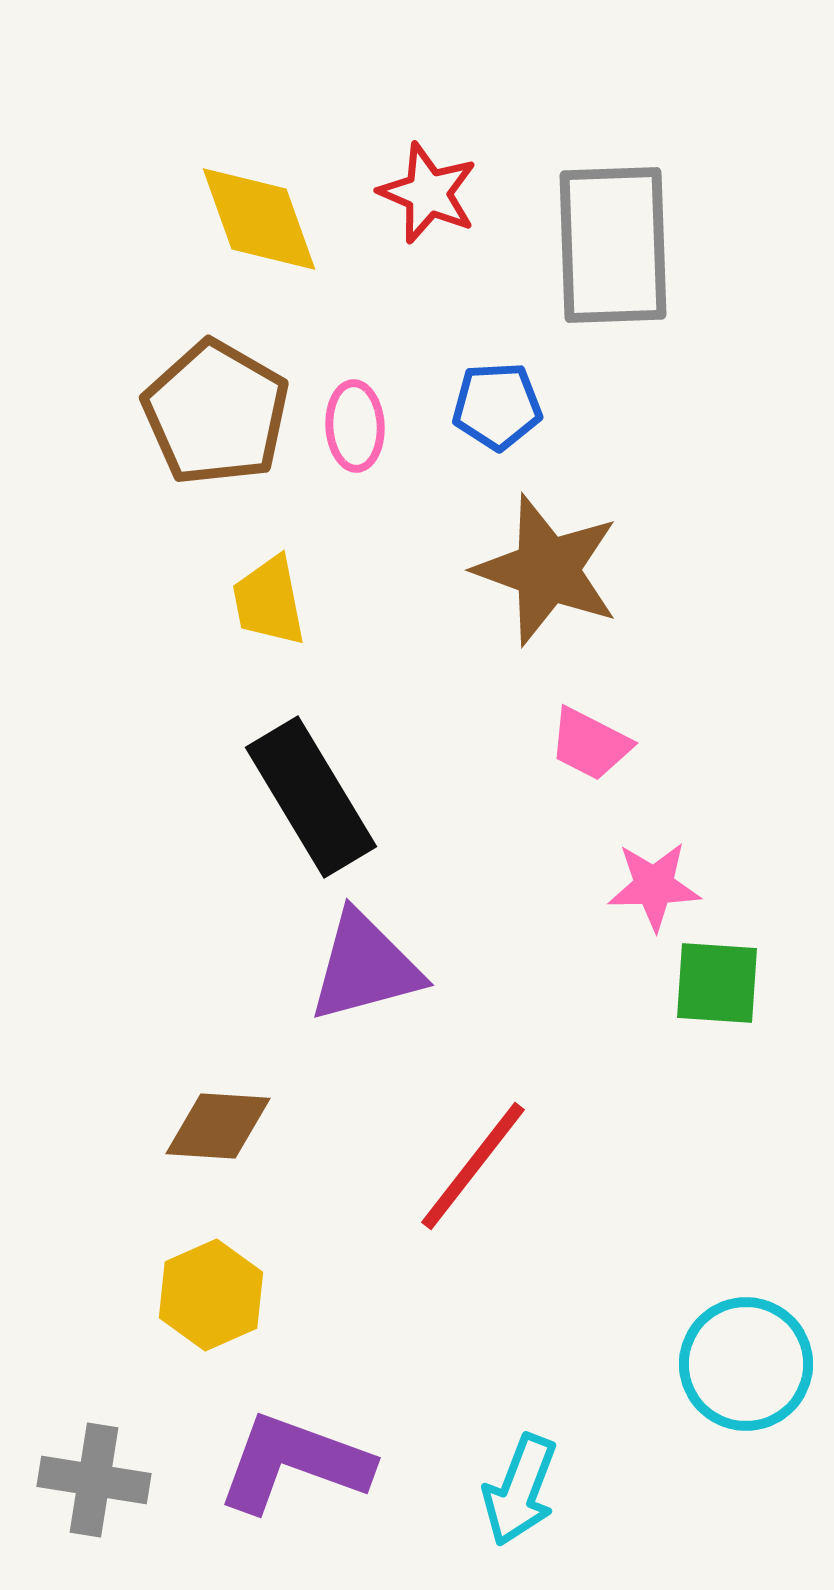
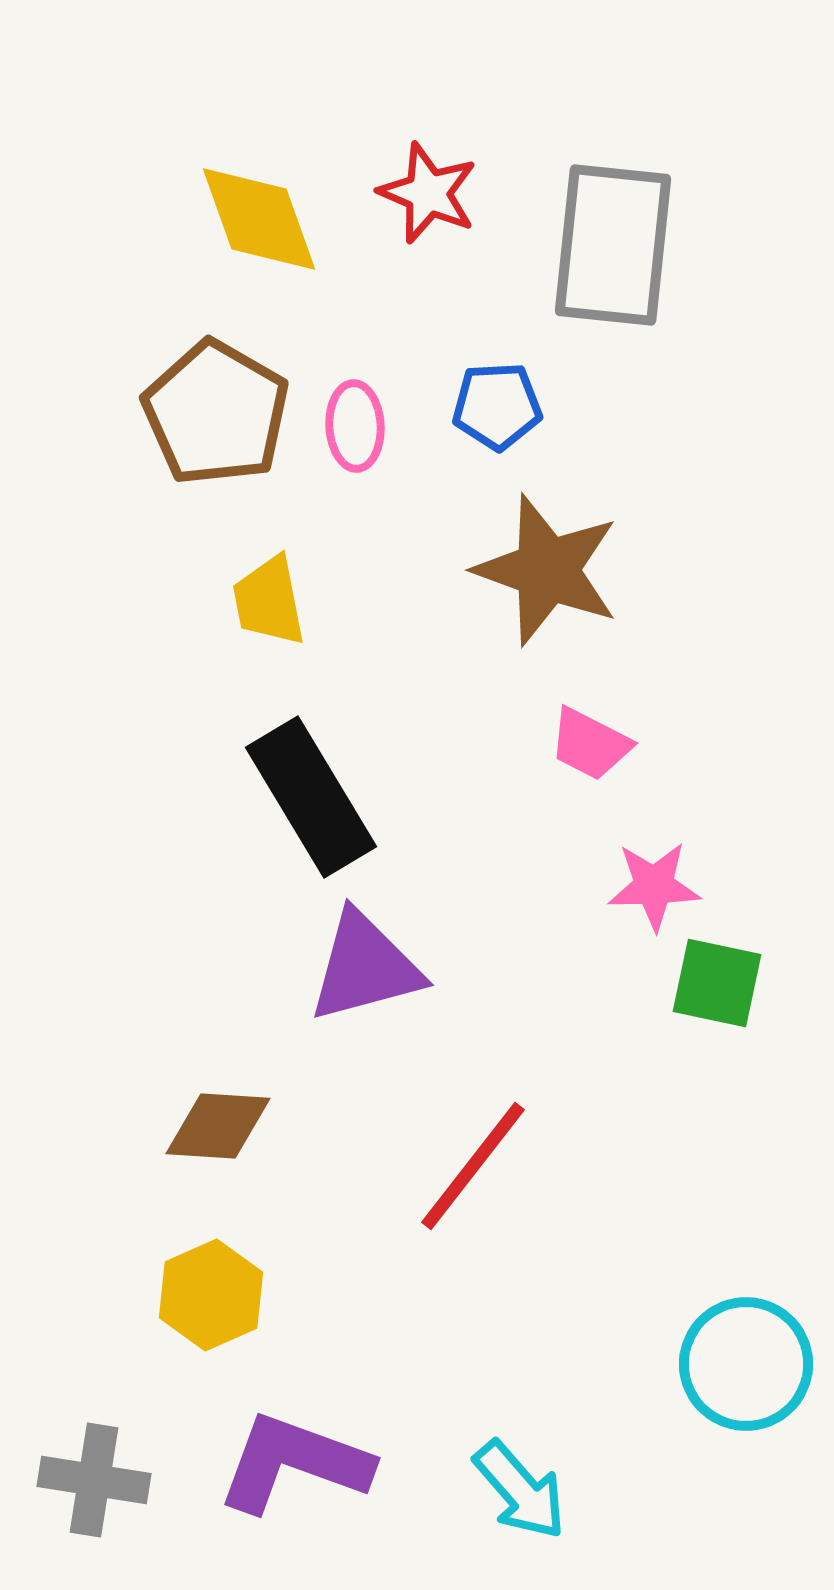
gray rectangle: rotated 8 degrees clockwise
green square: rotated 8 degrees clockwise
cyan arrow: rotated 62 degrees counterclockwise
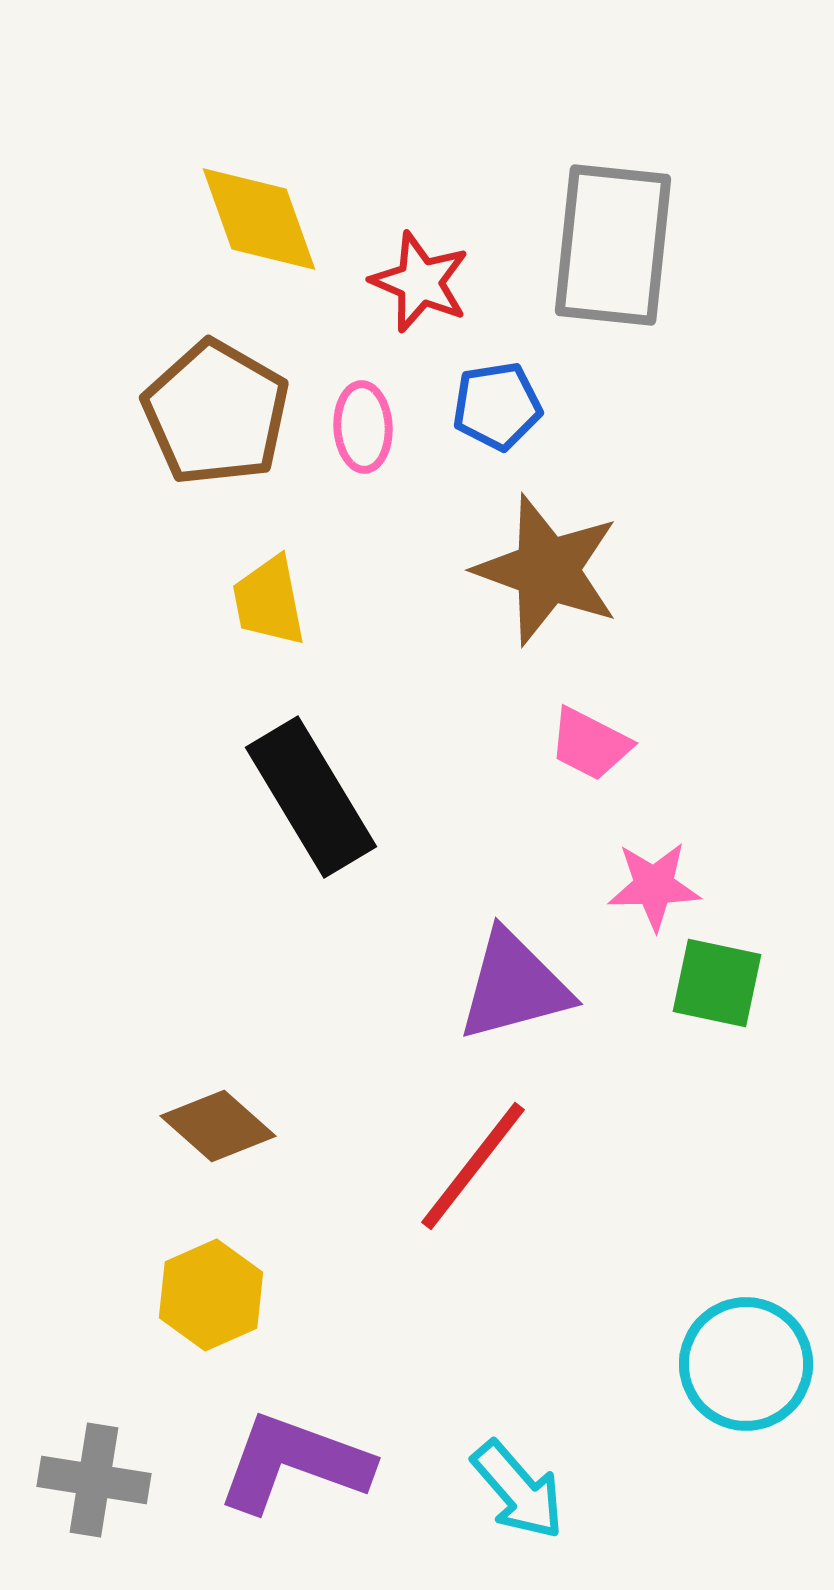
red star: moved 8 px left, 89 px down
blue pentagon: rotated 6 degrees counterclockwise
pink ellipse: moved 8 px right, 1 px down
purple triangle: moved 149 px right, 19 px down
brown diamond: rotated 38 degrees clockwise
cyan arrow: moved 2 px left
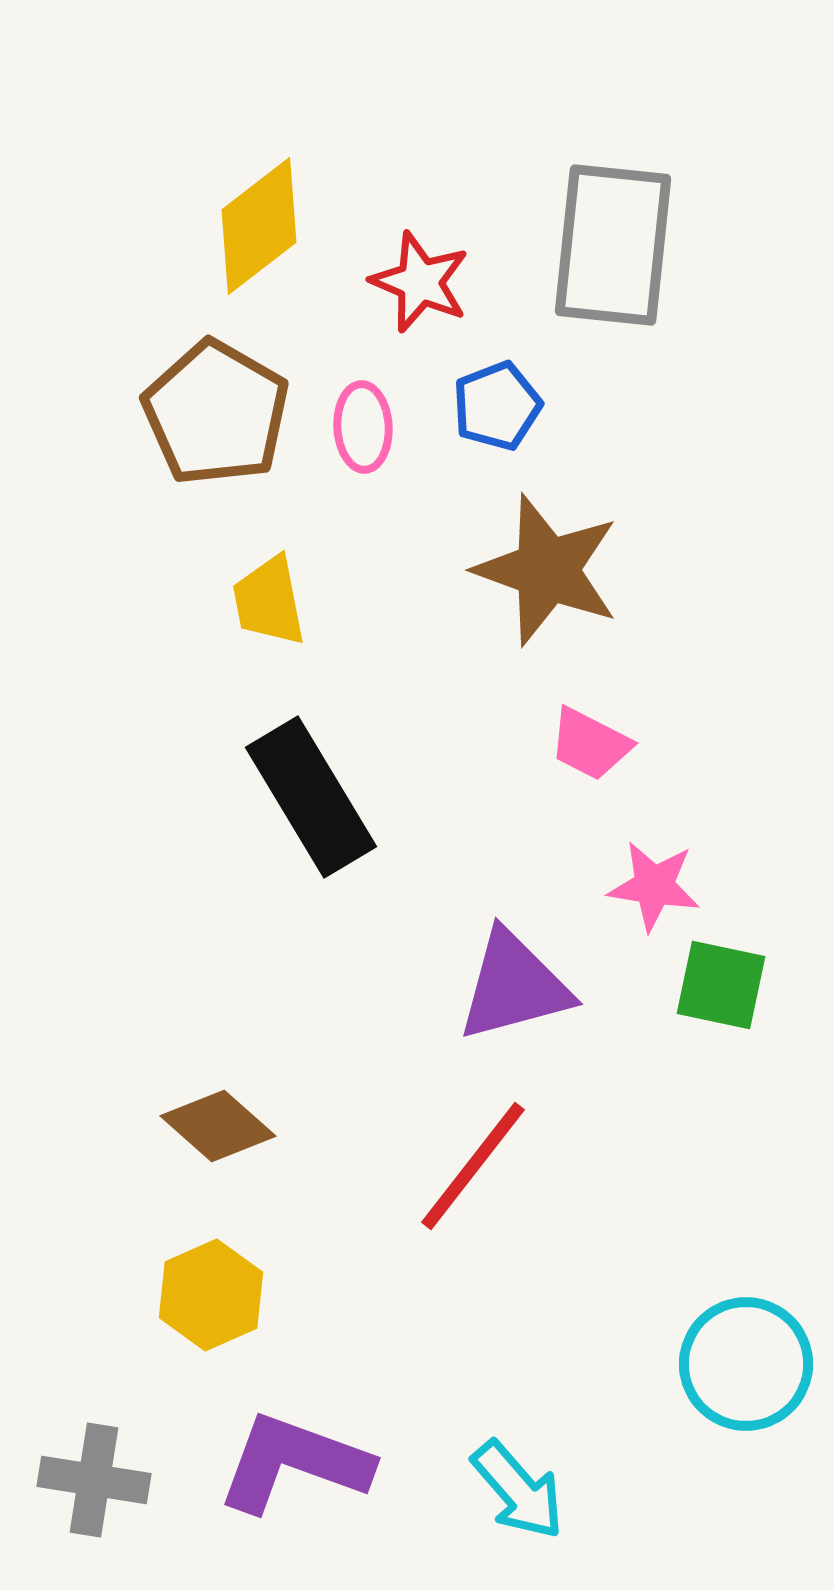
yellow diamond: moved 7 px down; rotated 72 degrees clockwise
blue pentagon: rotated 12 degrees counterclockwise
pink star: rotated 10 degrees clockwise
green square: moved 4 px right, 2 px down
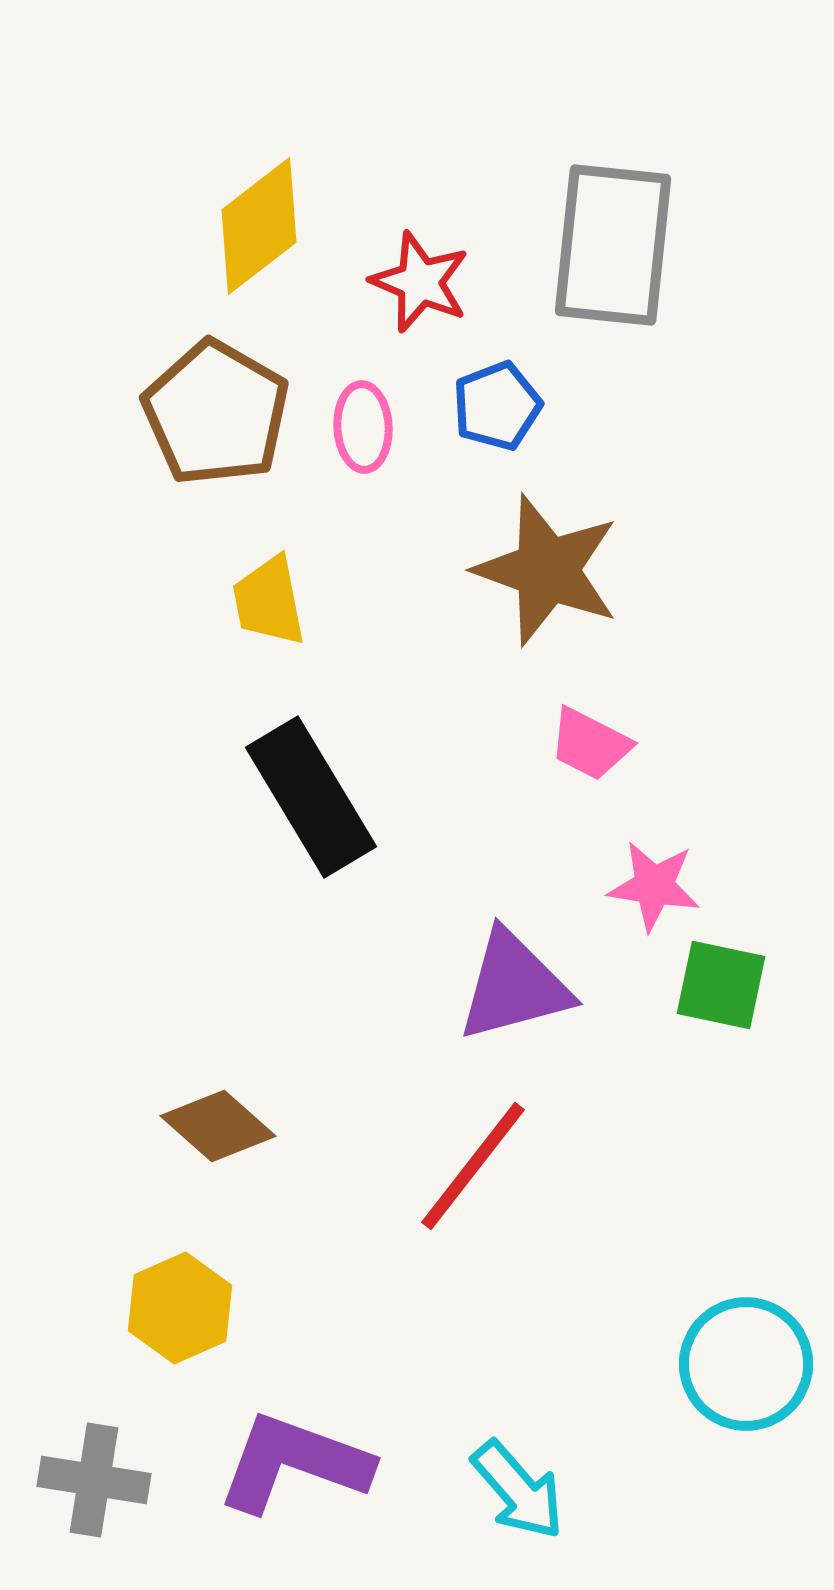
yellow hexagon: moved 31 px left, 13 px down
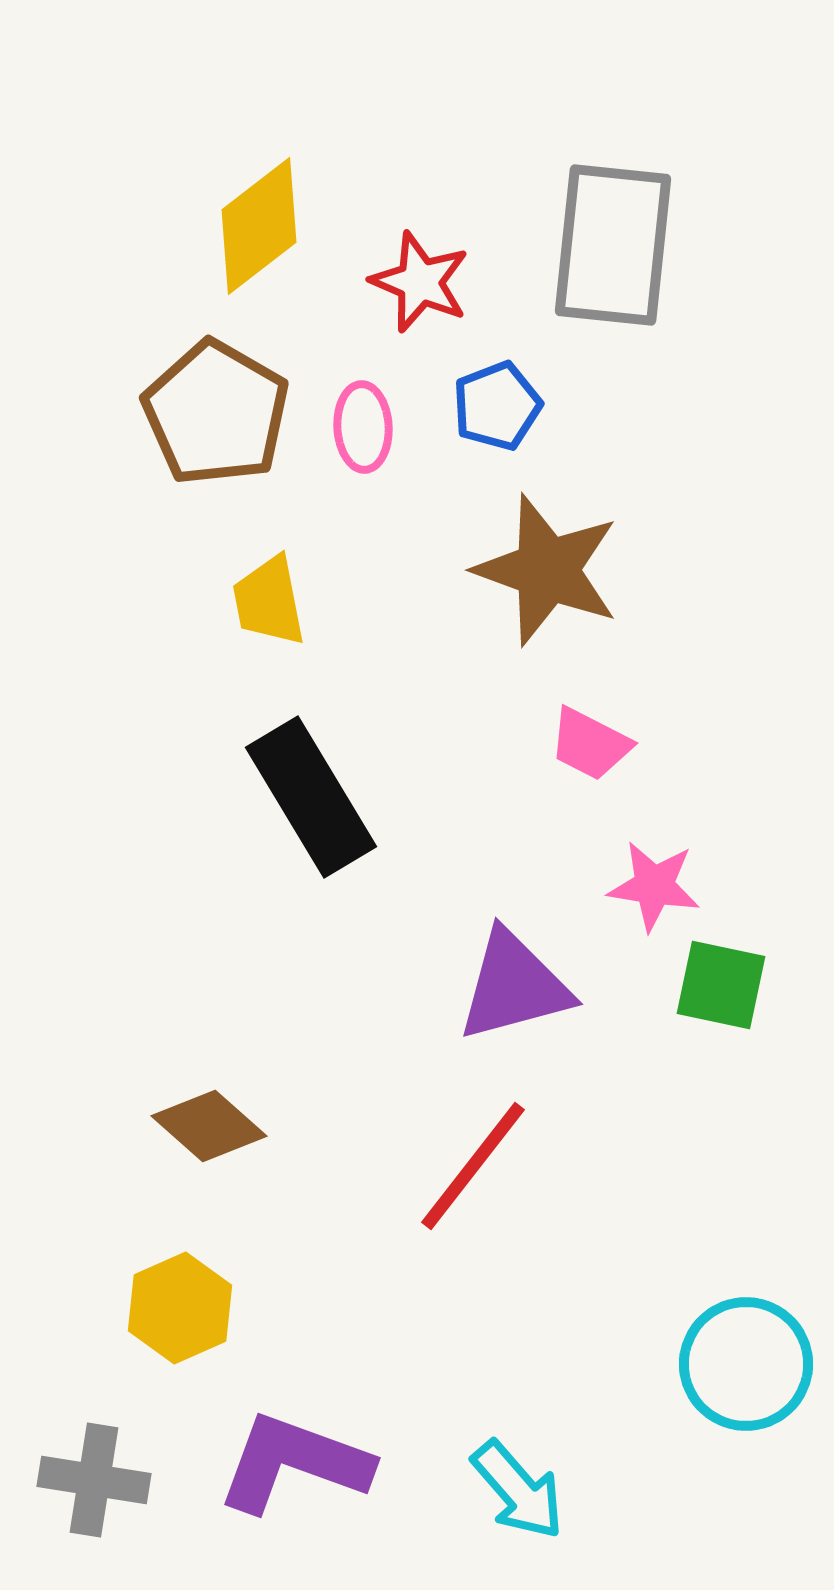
brown diamond: moved 9 px left
